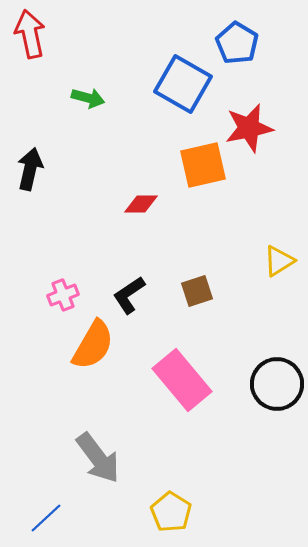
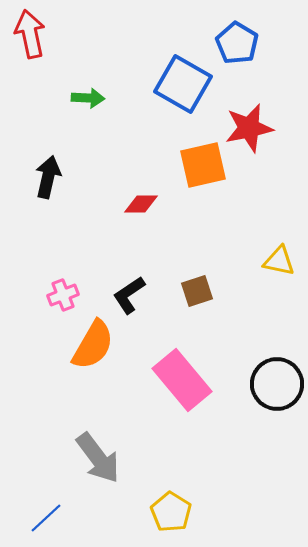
green arrow: rotated 12 degrees counterclockwise
black arrow: moved 18 px right, 8 px down
yellow triangle: rotated 44 degrees clockwise
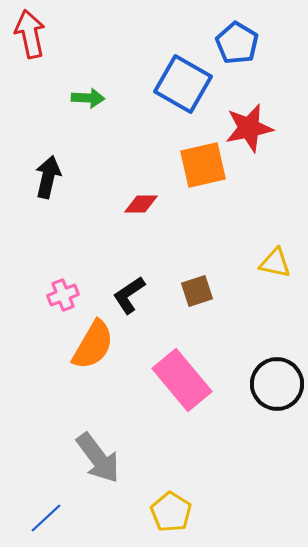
yellow triangle: moved 4 px left, 2 px down
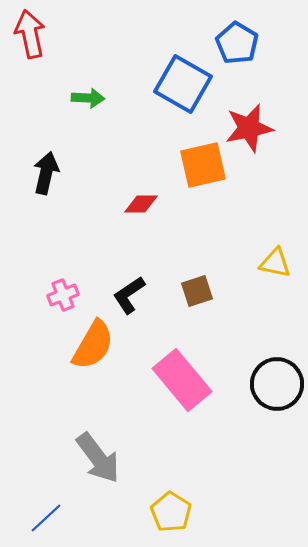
black arrow: moved 2 px left, 4 px up
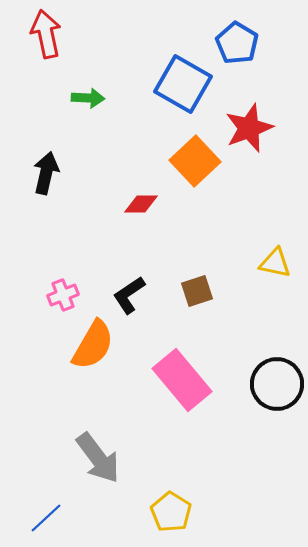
red arrow: moved 16 px right
red star: rotated 9 degrees counterclockwise
orange square: moved 8 px left, 4 px up; rotated 30 degrees counterclockwise
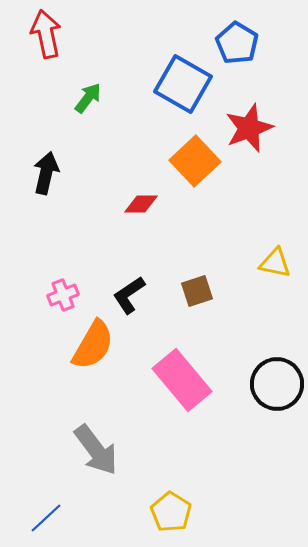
green arrow: rotated 56 degrees counterclockwise
gray arrow: moved 2 px left, 8 px up
